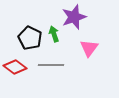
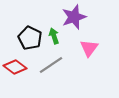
green arrow: moved 2 px down
gray line: rotated 35 degrees counterclockwise
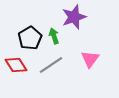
black pentagon: rotated 15 degrees clockwise
pink triangle: moved 1 px right, 11 px down
red diamond: moved 1 px right, 2 px up; rotated 20 degrees clockwise
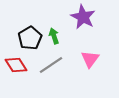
purple star: moved 9 px right; rotated 25 degrees counterclockwise
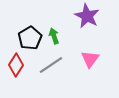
purple star: moved 4 px right, 1 px up
red diamond: rotated 65 degrees clockwise
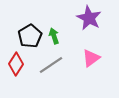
purple star: moved 2 px right, 2 px down
black pentagon: moved 2 px up
pink triangle: moved 1 px right, 1 px up; rotated 18 degrees clockwise
red diamond: moved 1 px up
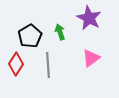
green arrow: moved 6 px right, 4 px up
gray line: moved 3 px left; rotated 60 degrees counterclockwise
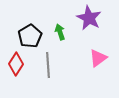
pink triangle: moved 7 px right
